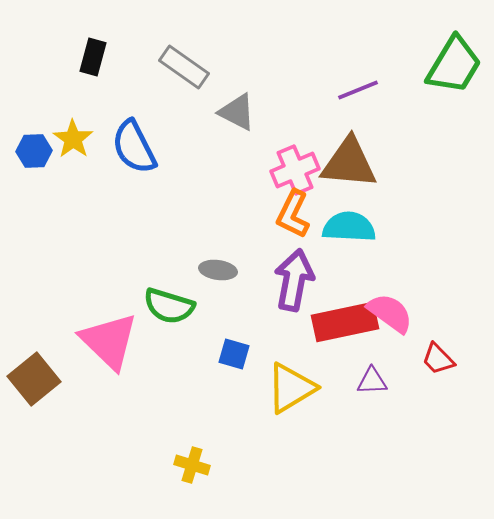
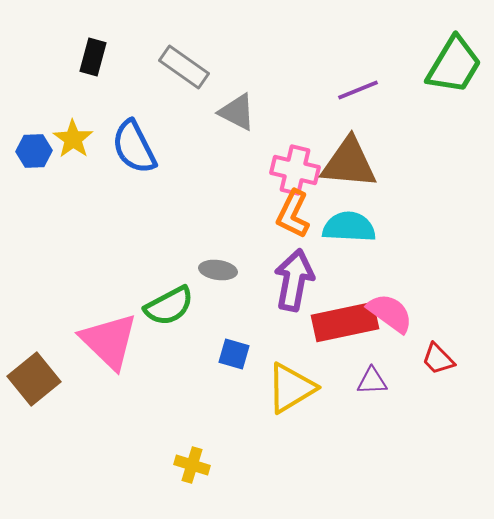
pink cross: rotated 36 degrees clockwise
green semicircle: rotated 45 degrees counterclockwise
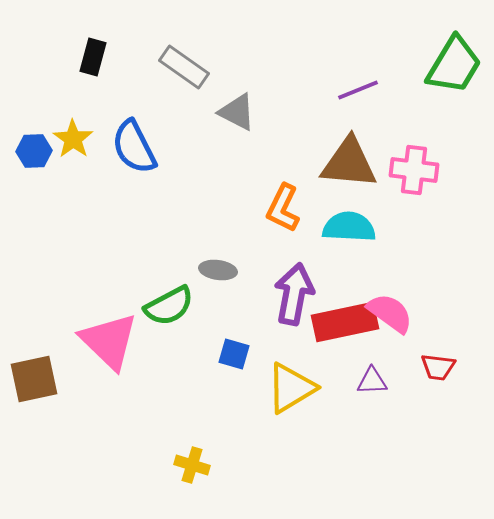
pink cross: moved 119 px right; rotated 6 degrees counterclockwise
orange L-shape: moved 10 px left, 6 px up
purple arrow: moved 14 px down
red trapezoid: moved 8 px down; rotated 39 degrees counterclockwise
brown square: rotated 27 degrees clockwise
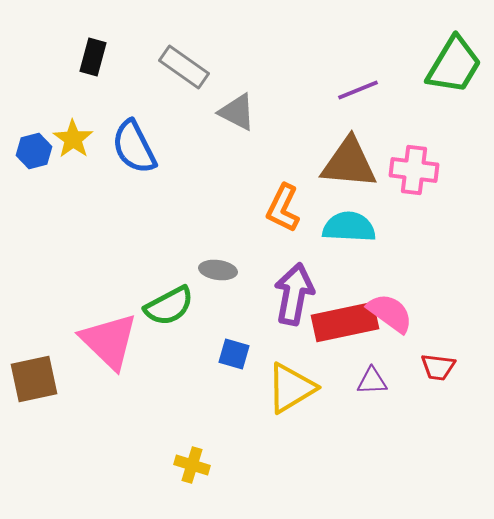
blue hexagon: rotated 12 degrees counterclockwise
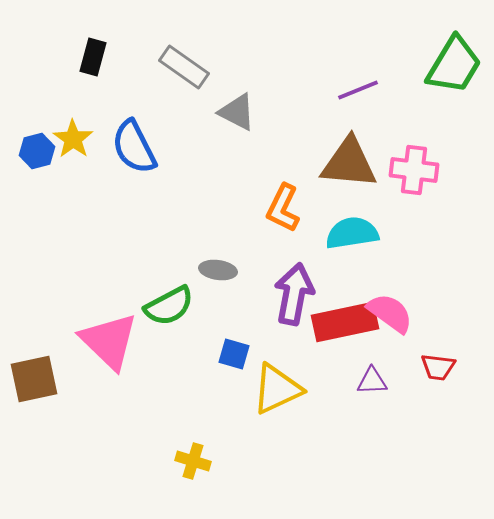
blue hexagon: moved 3 px right
cyan semicircle: moved 3 px right, 6 px down; rotated 12 degrees counterclockwise
yellow triangle: moved 14 px left, 1 px down; rotated 6 degrees clockwise
yellow cross: moved 1 px right, 4 px up
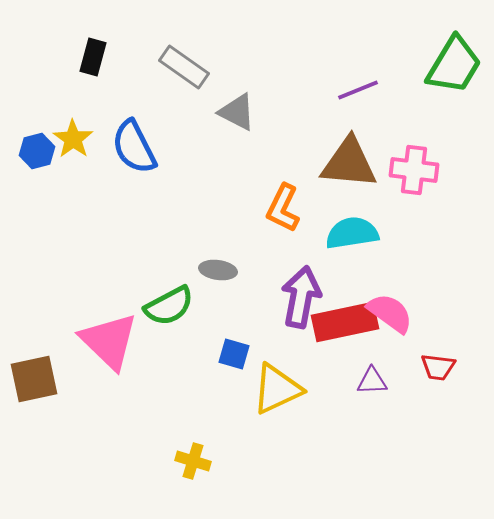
purple arrow: moved 7 px right, 3 px down
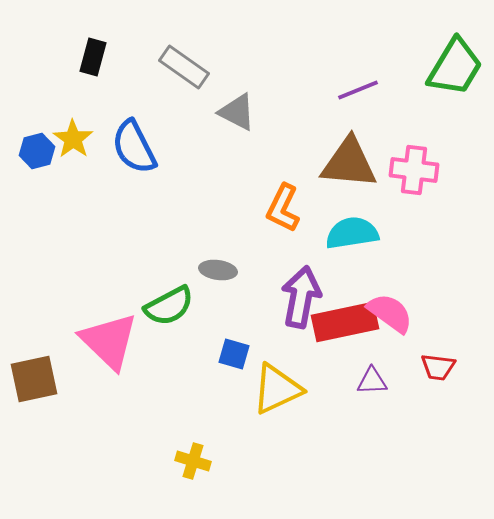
green trapezoid: moved 1 px right, 2 px down
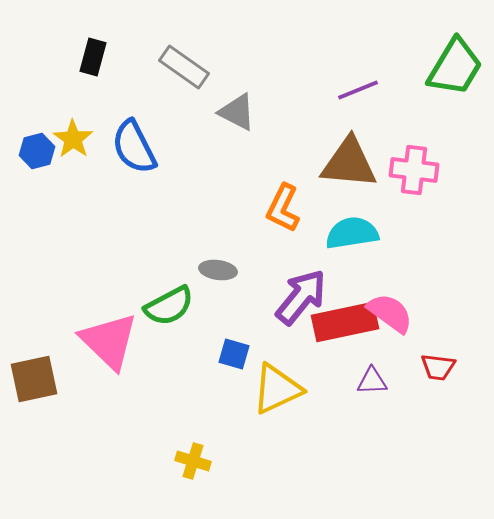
purple arrow: rotated 28 degrees clockwise
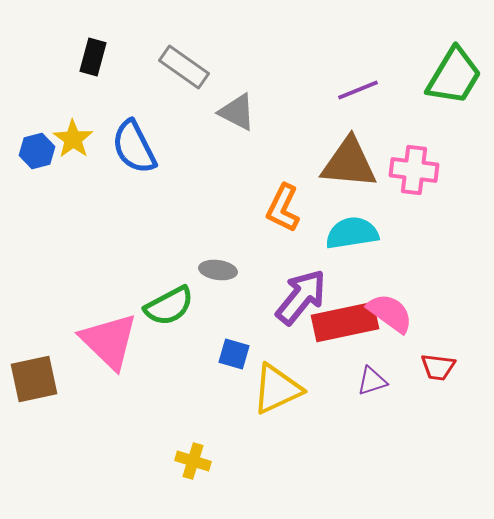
green trapezoid: moved 1 px left, 9 px down
purple triangle: rotated 16 degrees counterclockwise
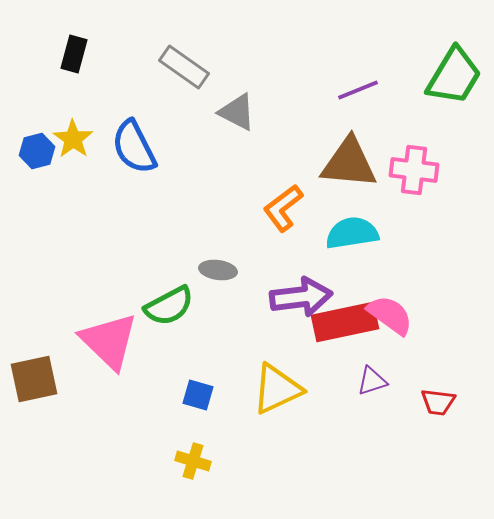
black rectangle: moved 19 px left, 3 px up
orange L-shape: rotated 27 degrees clockwise
purple arrow: rotated 44 degrees clockwise
pink semicircle: moved 2 px down
blue square: moved 36 px left, 41 px down
red trapezoid: moved 35 px down
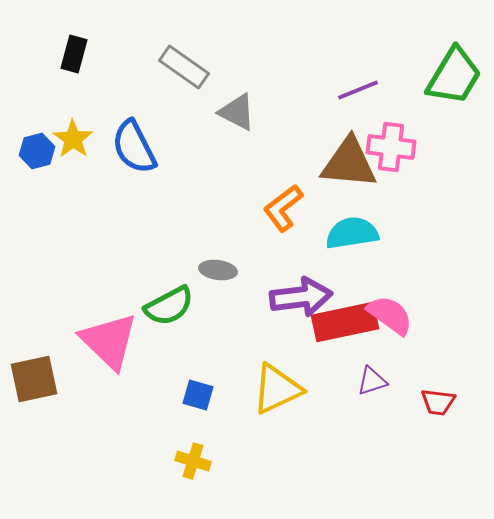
pink cross: moved 23 px left, 23 px up
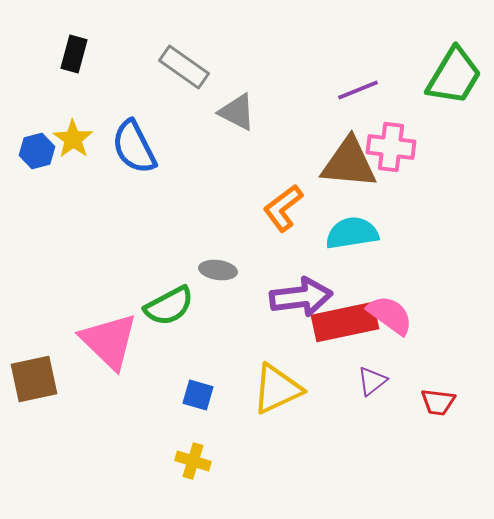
purple triangle: rotated 20 degrees counterclockwise
